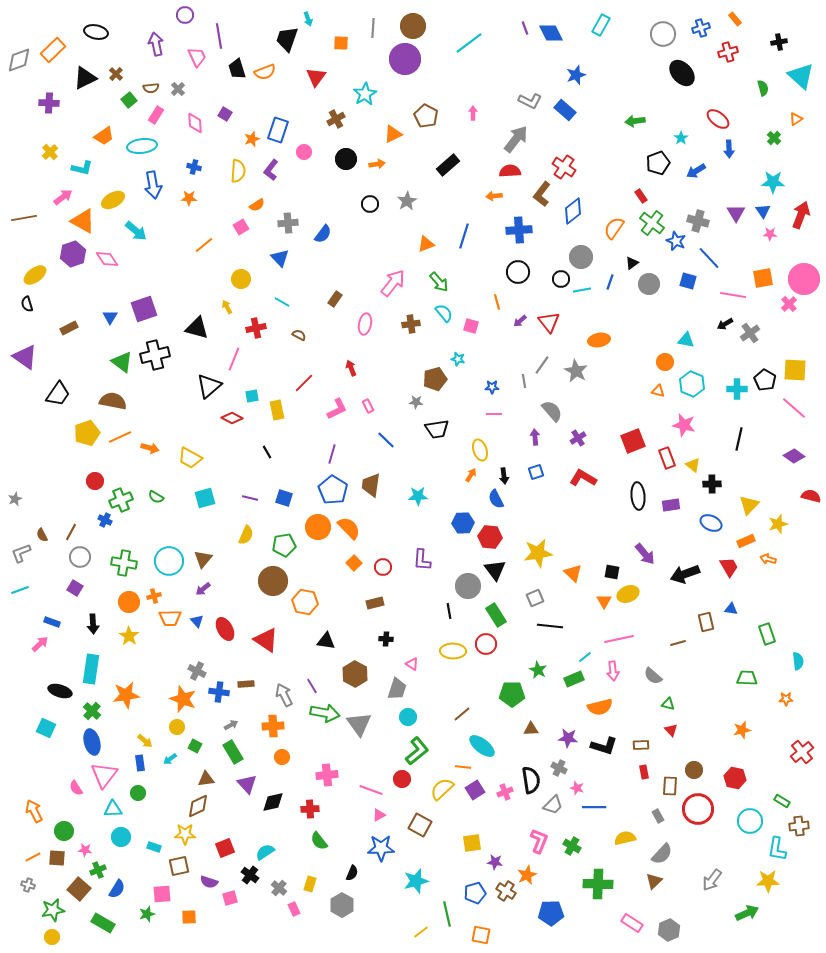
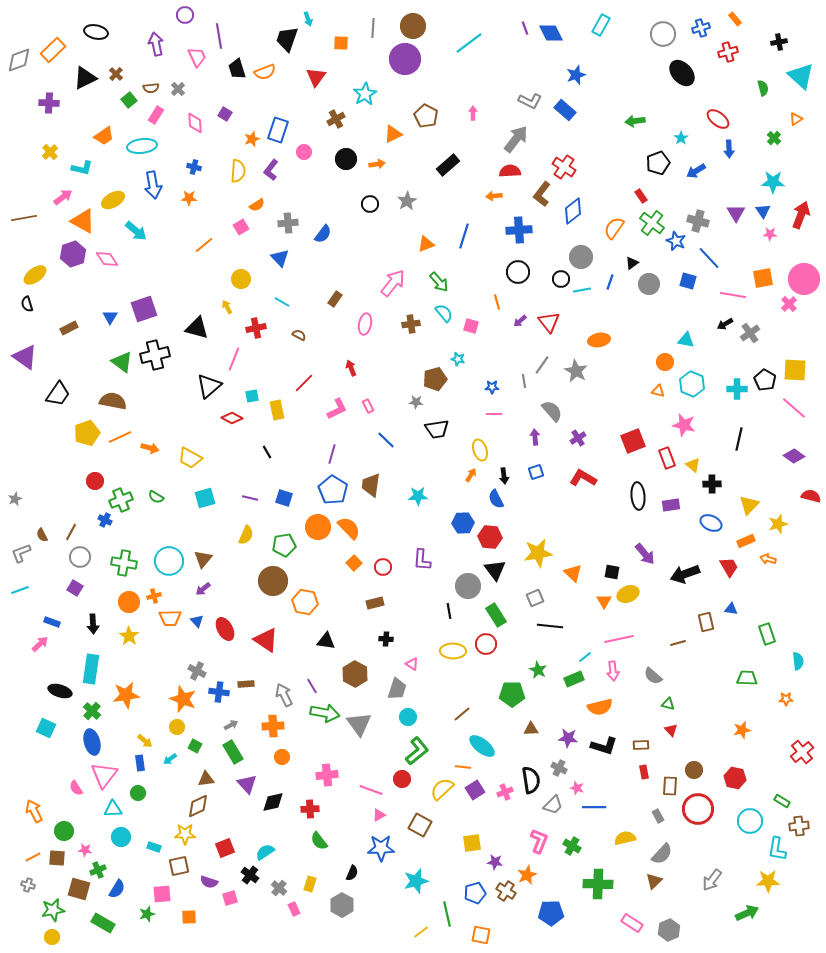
brown square at (79, 889): rotated 25 degrees counterclockwise
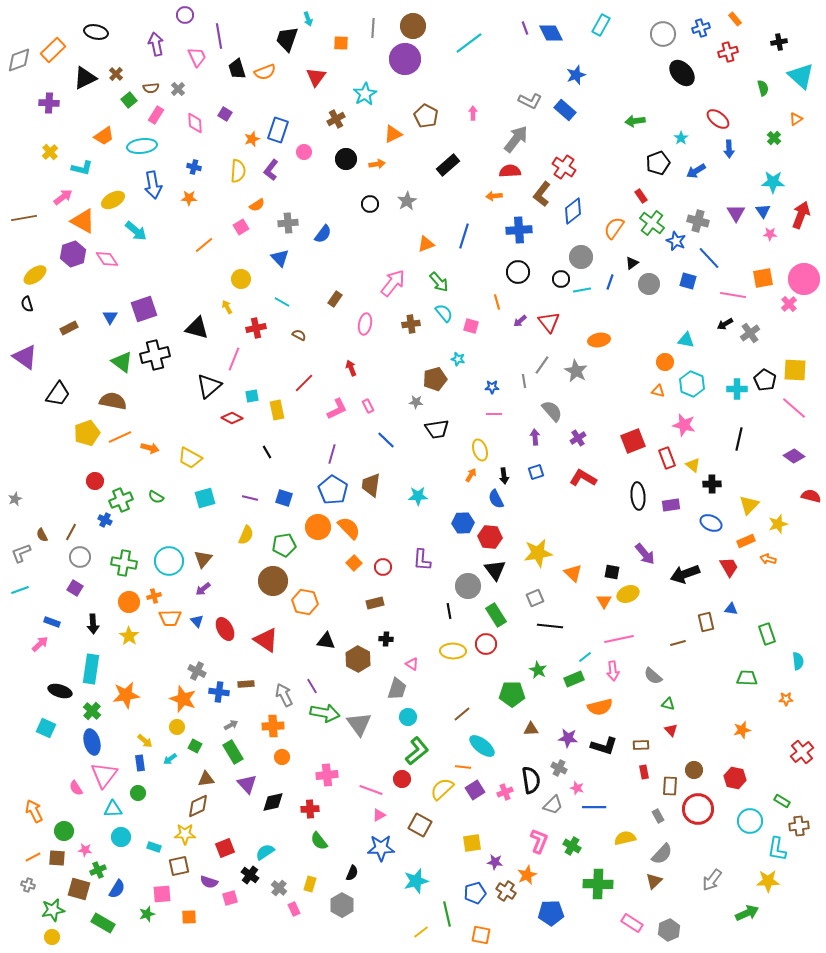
brown hexagon at (355, 674): moved 3 px right, 15 px up
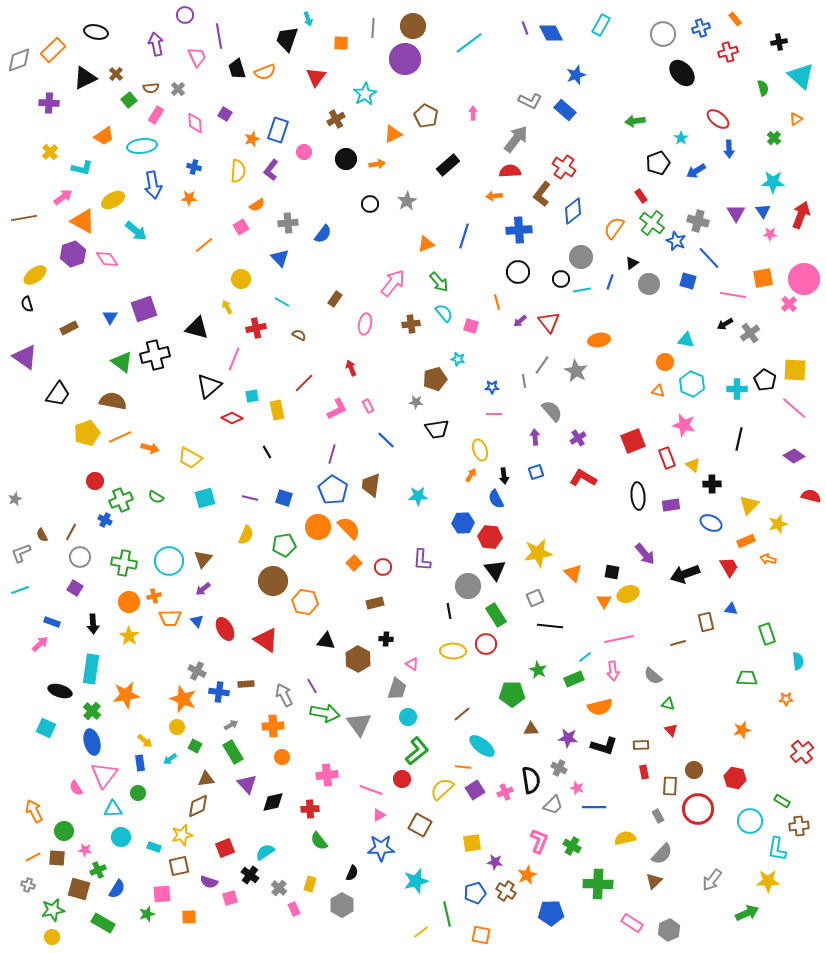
yellow star at (185, 834): moved 3 px left, 1 px down; rotated 15 degrees counterclockwise
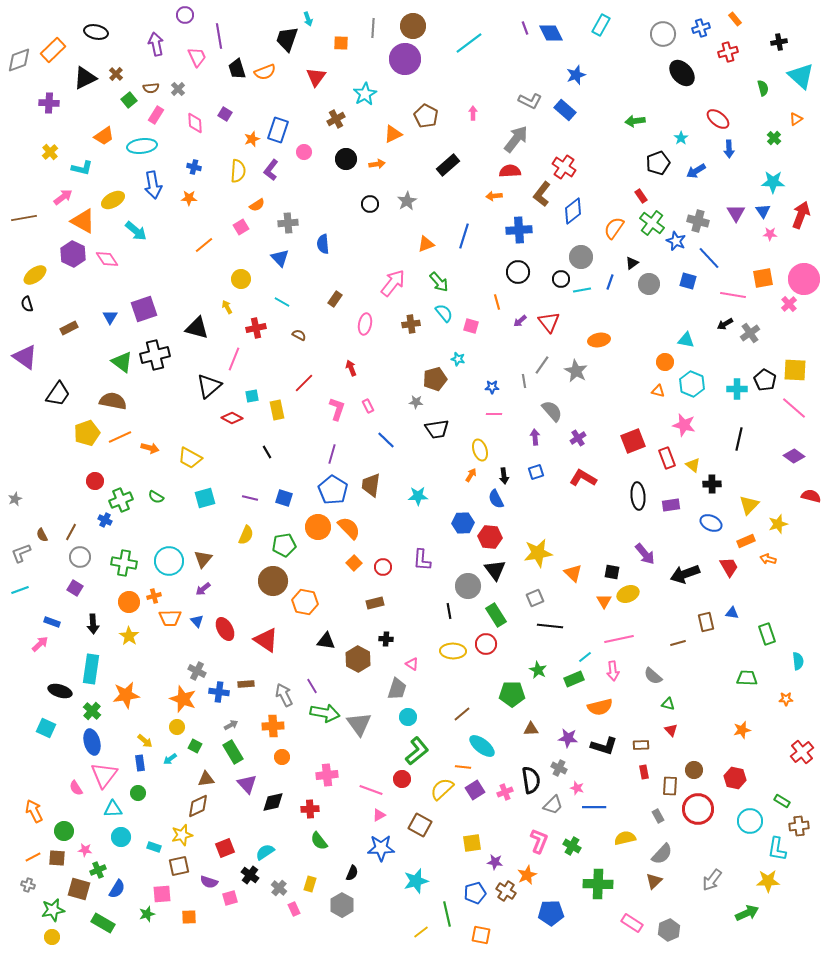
blue semicircle at (323, 234): moved 10 px down; rotated 138 degrees clockwise
purple hexagon at (73, 254): rotated 15 degrees counterclockwise
pink L-shape at (337, 409): rotated 45 degrees counterclockwise
blue triangle at (731, 609): moved 1 px right, 4 px down
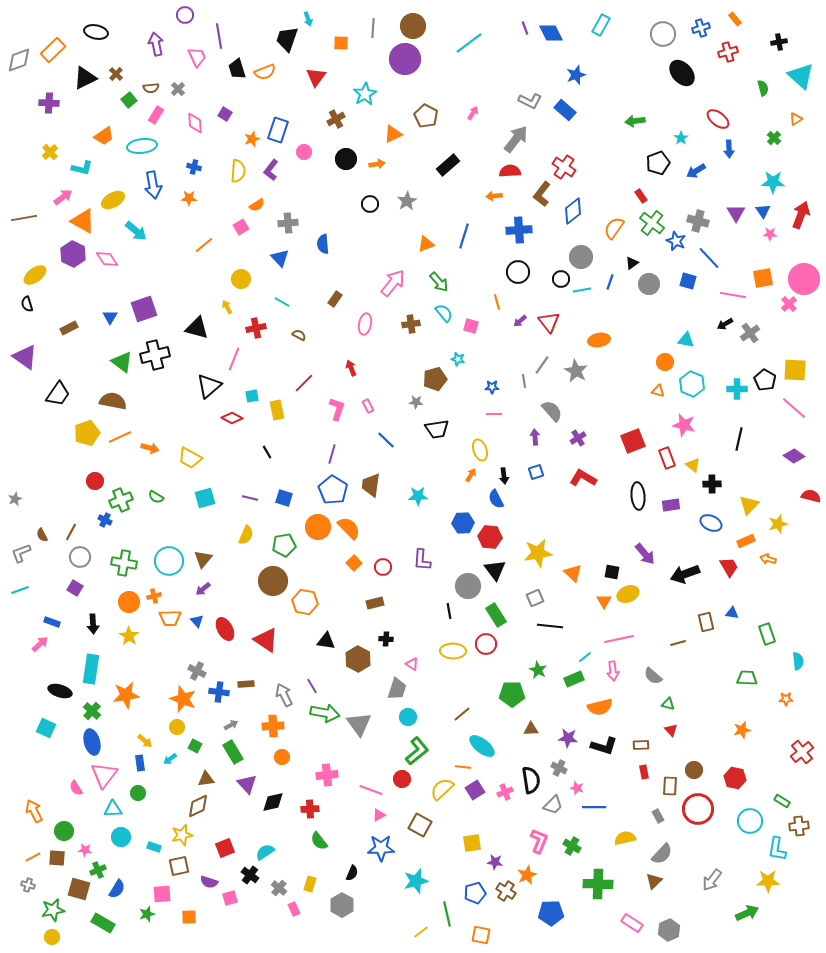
pink arrow at (473, 113): rotated 32 degrees clockwise
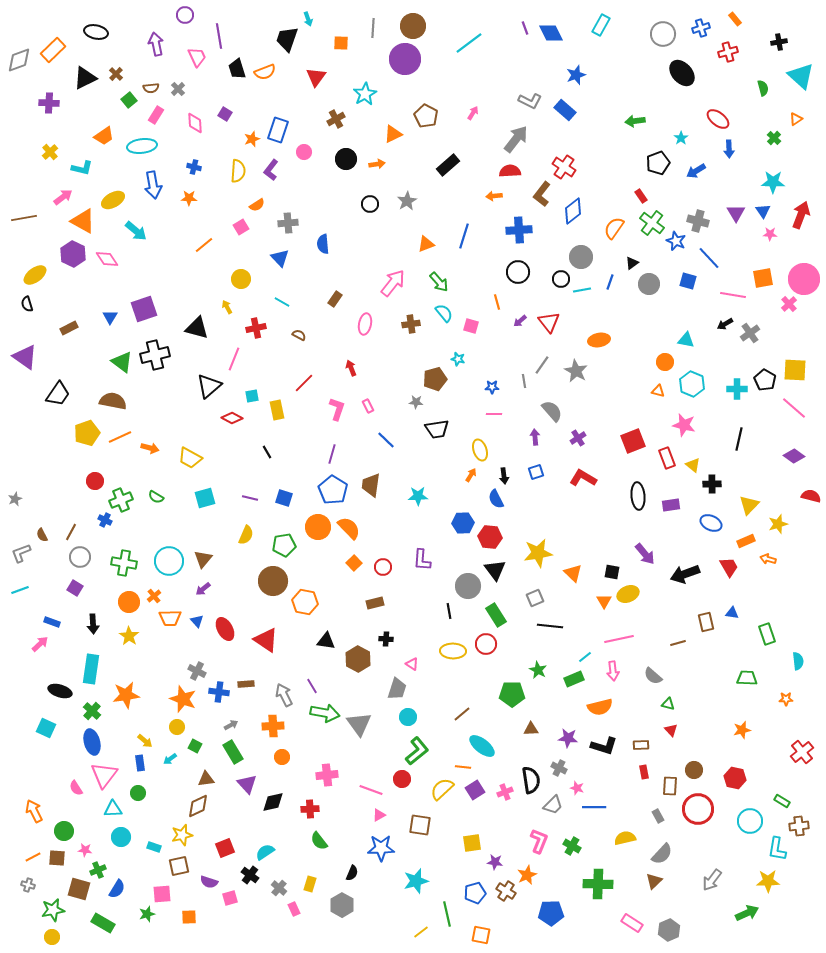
orange cross at (154, 596): rotated 24 degrees counterclockwise
brown square at (420, 825): rotated 20 degrees counterclockwise
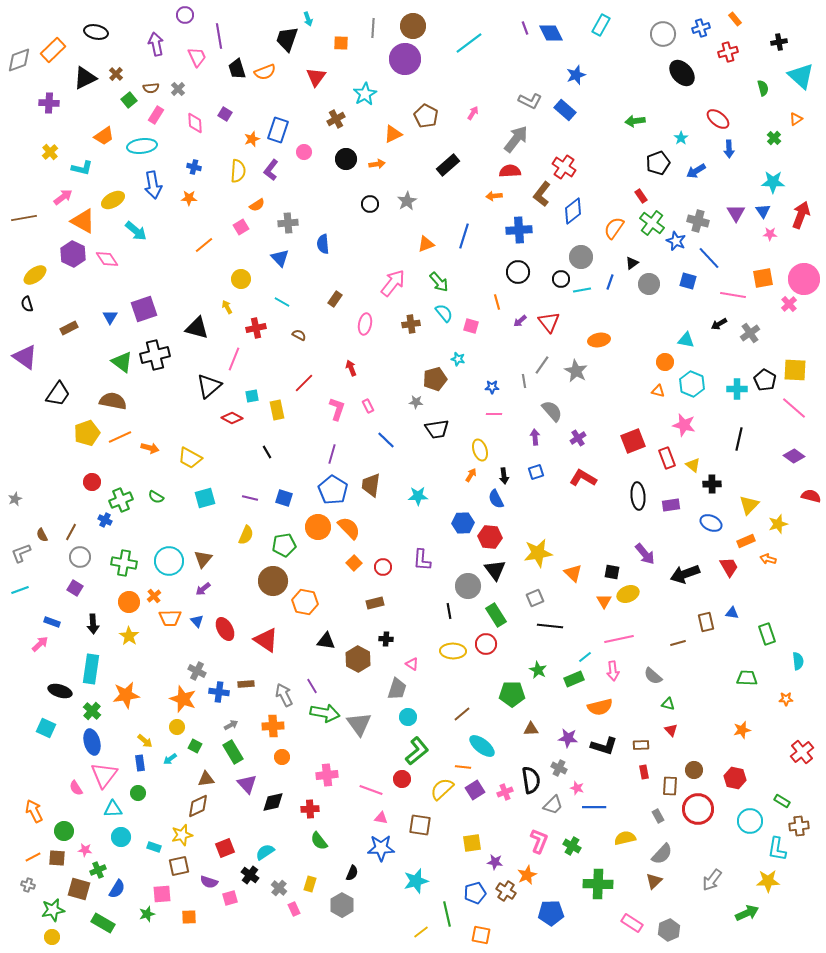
black arrow at (725, 324): moved 6 px left
red circle at (95, 481): moved 3 px left, 1 px down
pink triangle at (379, 815): moved 2 px right, 3 px down; rotated 40 degrees clockwise
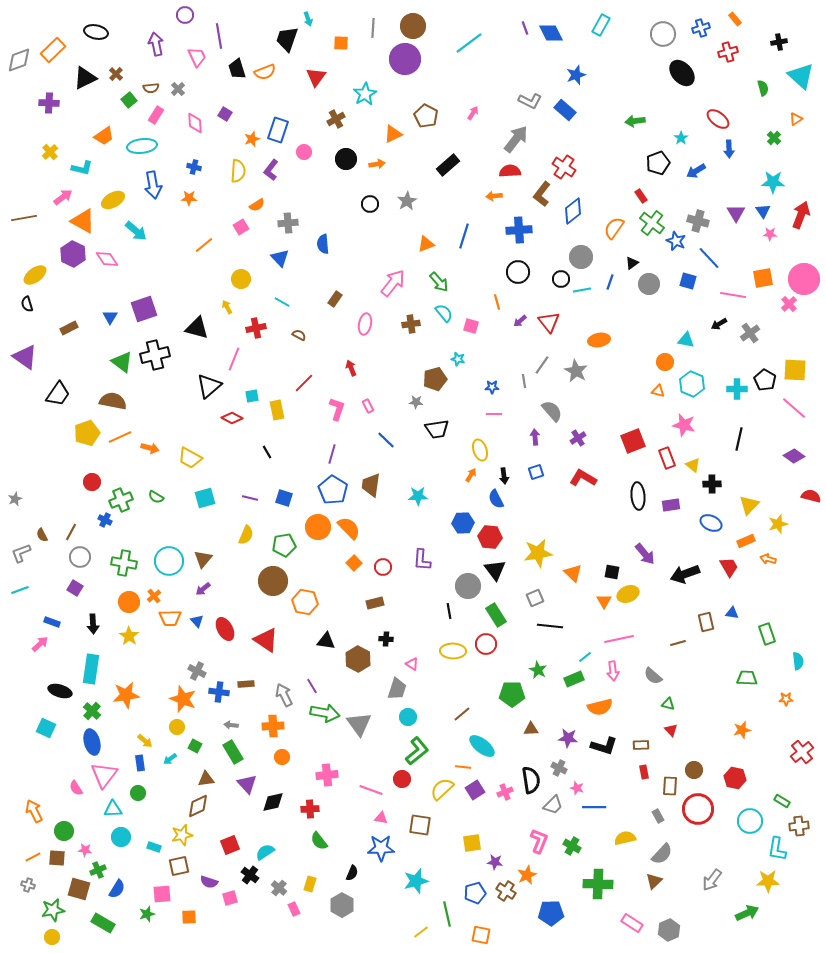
gray arrow at (231, 725): rotated 144 degrees counterclockwise
red square at (225, 848): moved 5 px right, 3 px up
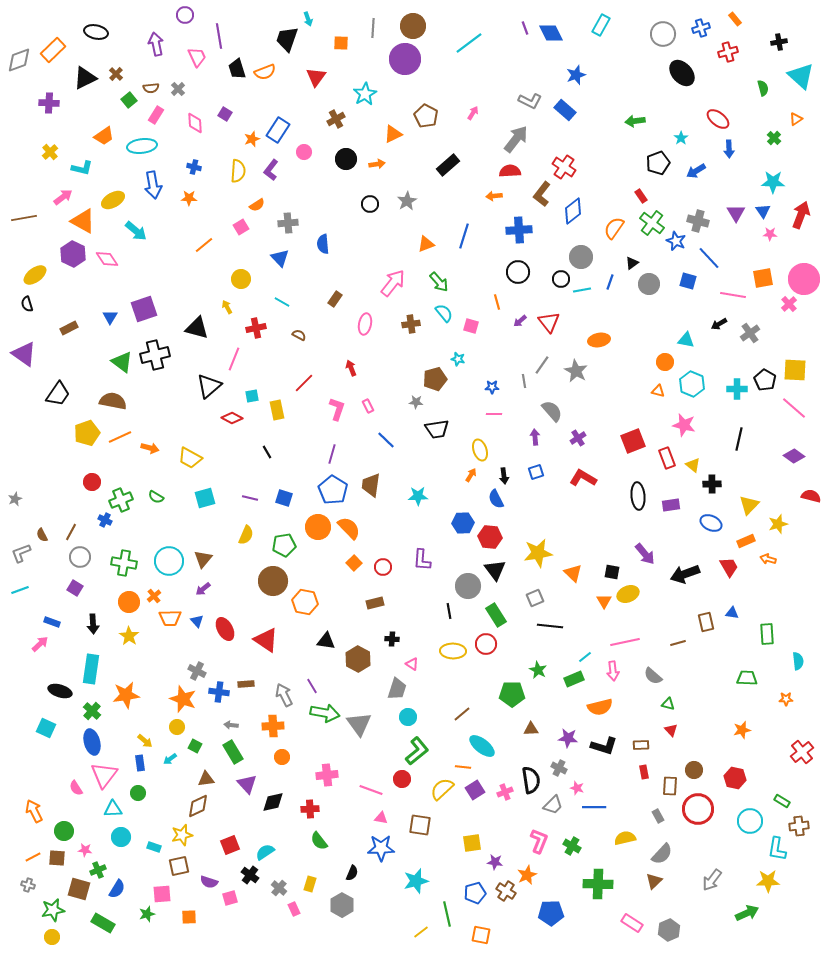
blue rectangle at (278, 130): rotated 15 degrees clockwise
purple triangle at (25, 357): moved 1 px left, 3 px up
green rectangle at (767, 634): rotated 15 degrees clockwise
black cross at (386, 639): moved 6 px right
pink line at (619, 639): moved 6 px right, 3 px down
